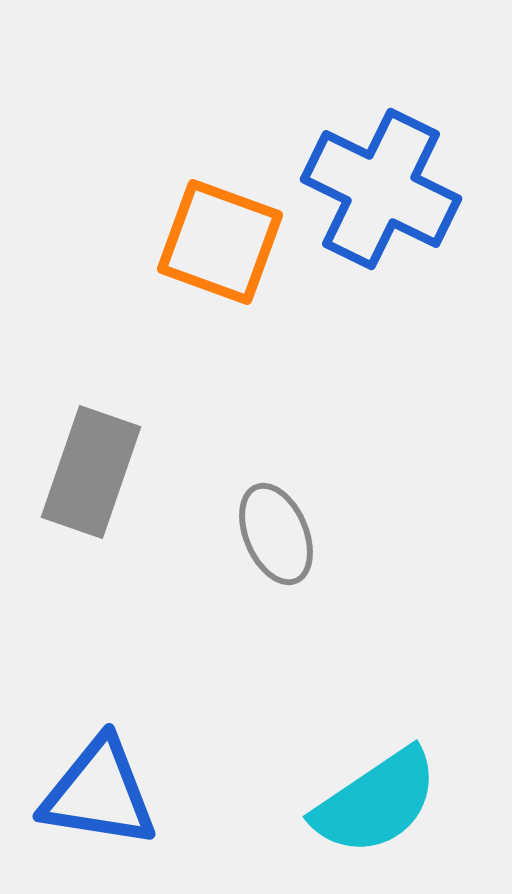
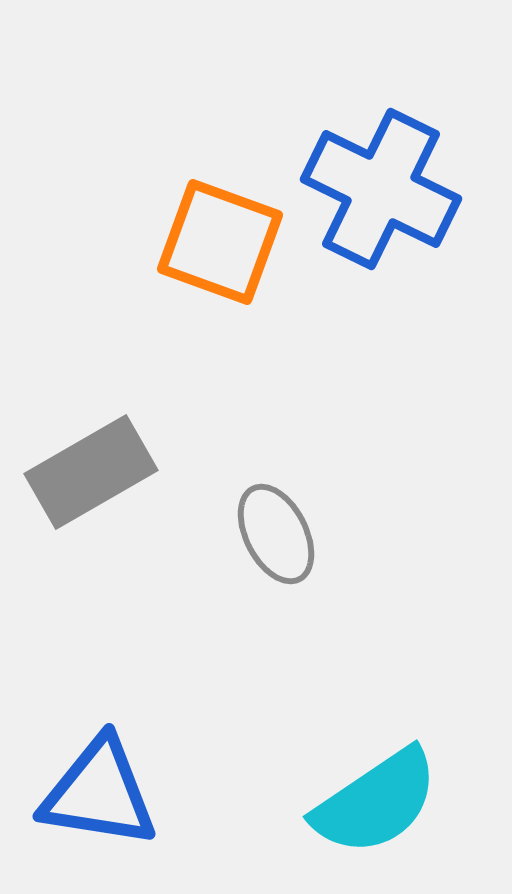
gray rectangle: rotated 41 degrees clockwise
gray ellipse: rotated 4 degrees counterclockwise
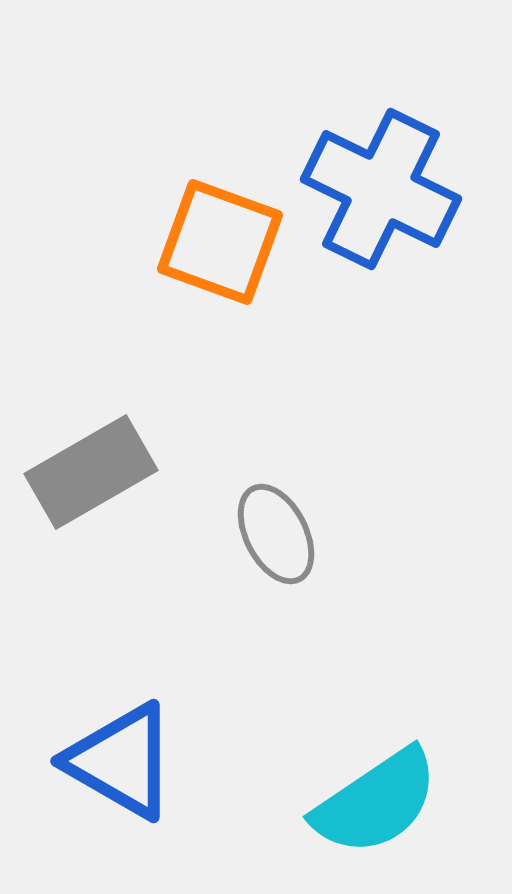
blue triangle: moved 22 px right, 32 px up; rotated 21 degrees clockwise
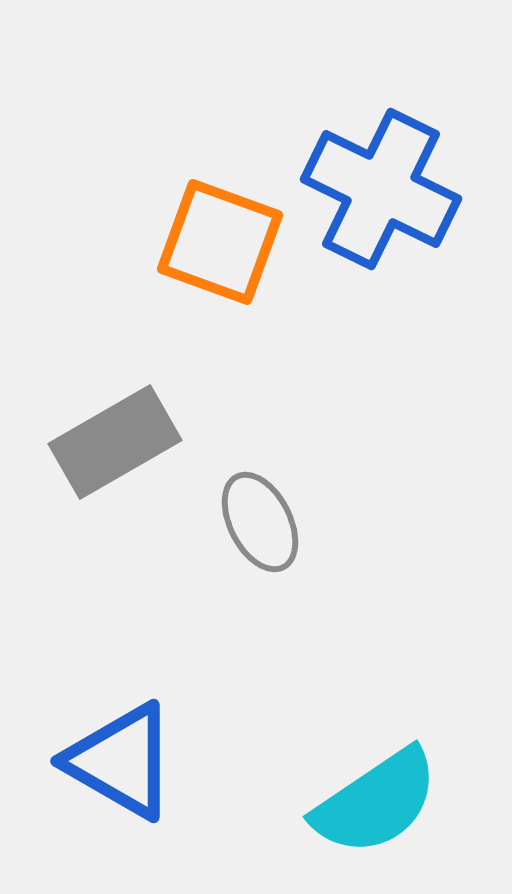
gray rectangle: moved 24 px right, 30 px up
gray ellipse: moved 16 px left, 12 px up
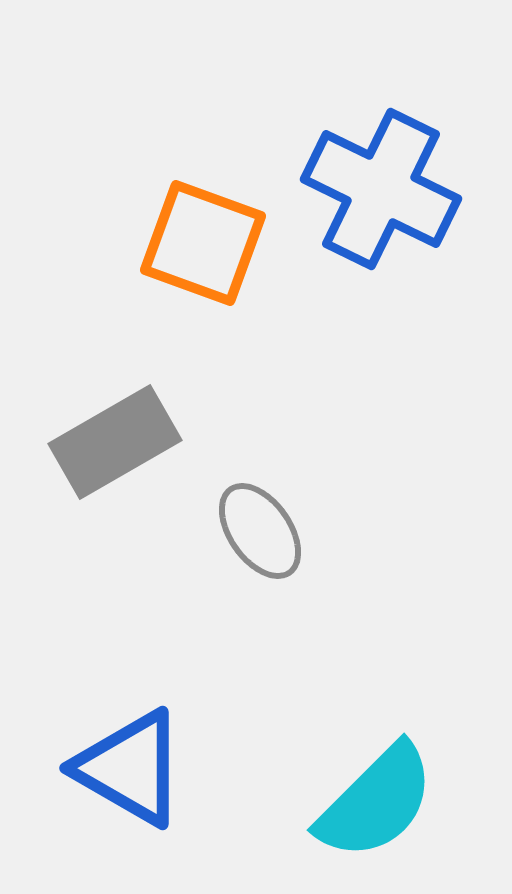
orange square: moved 17 px left, 1 px down
gray ellipse: moved 9 px down; rotated 8 degrees counterclockwise
blue triangle: moved 9 px right, 7 px down
cyan semicircle: rotated 11 degrees counterclockwise
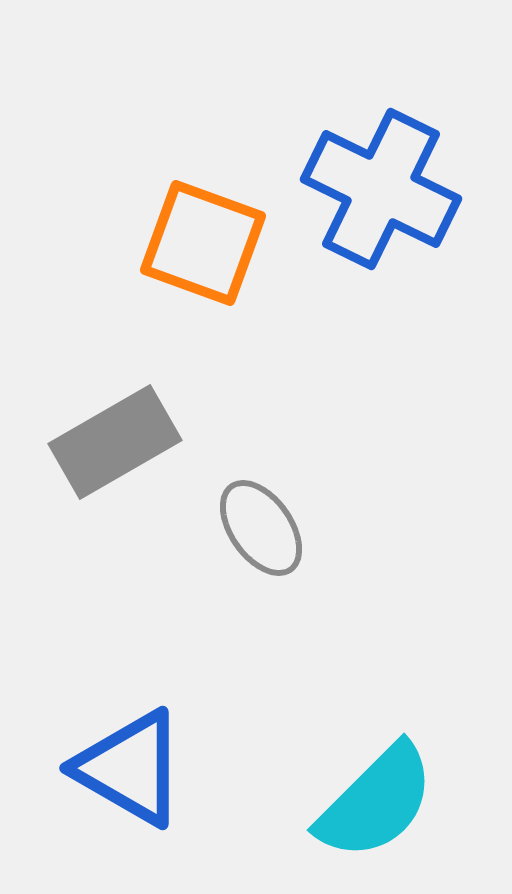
gray ellipse: moved 1 px right, 3 px up
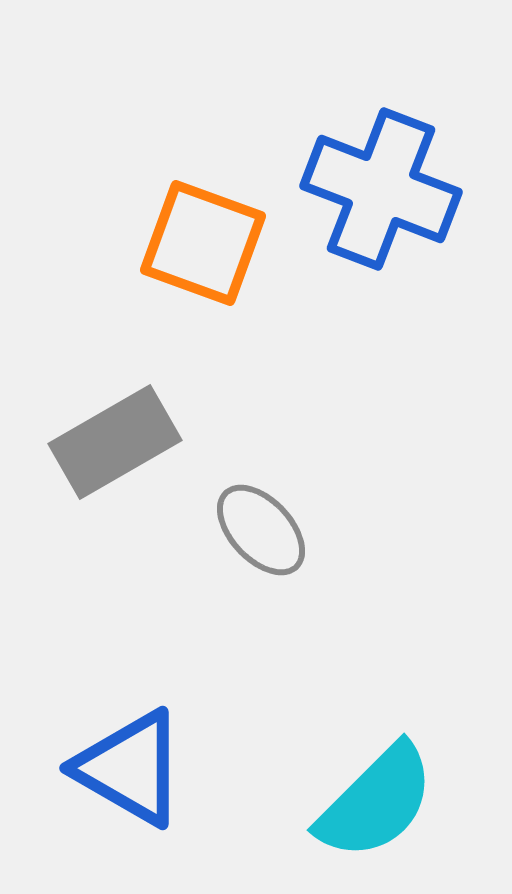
blue cross: rotated 5 degrees counterclockwise
gray ellipse: moved 2 px down; rotated 8 degrees counterclockwise
